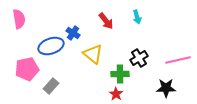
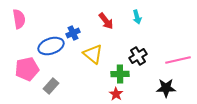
blue cross: rotated 32 degrees clockwise
black cross: moved 1 px left, 2 px up
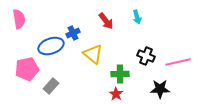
black cross: moved 8 px right; rotated 36 degrees counterclockwise
pink line: moved 2 px down
black star: moved 6 px left, 1 px down
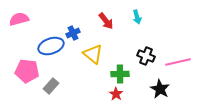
pink semicircle: rotated 96 degrees counterclockwise
pink pentagon: moved 2 px down; rotated 20 degrees clockwise
black star: rotated 30 degrees clockwise
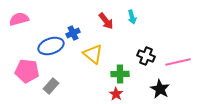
cyan arrow: moved 5 px left
